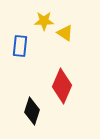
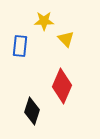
yellow triangle: moved 1 px right, 6 px down; rotated 12 degrees clockwise
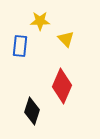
yellow star: moved 4 px left
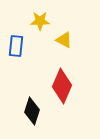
yellow triangle: moved 2 px left, 1 px down; rotated 18 degrees counterclockwise
blue rectangle: moved 4 px left
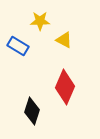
blue rectangle: moved 2 px right; rotated 65 degrees counterclockwise
red diamond: moved 3 px right, 1 px down
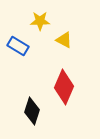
red diamond: moved 1 px left
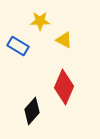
black diamond: rotated 24 degrees clockwise
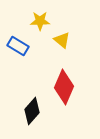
yellow triangle: moved 2 px left; rotated 12 degrees clockwise
